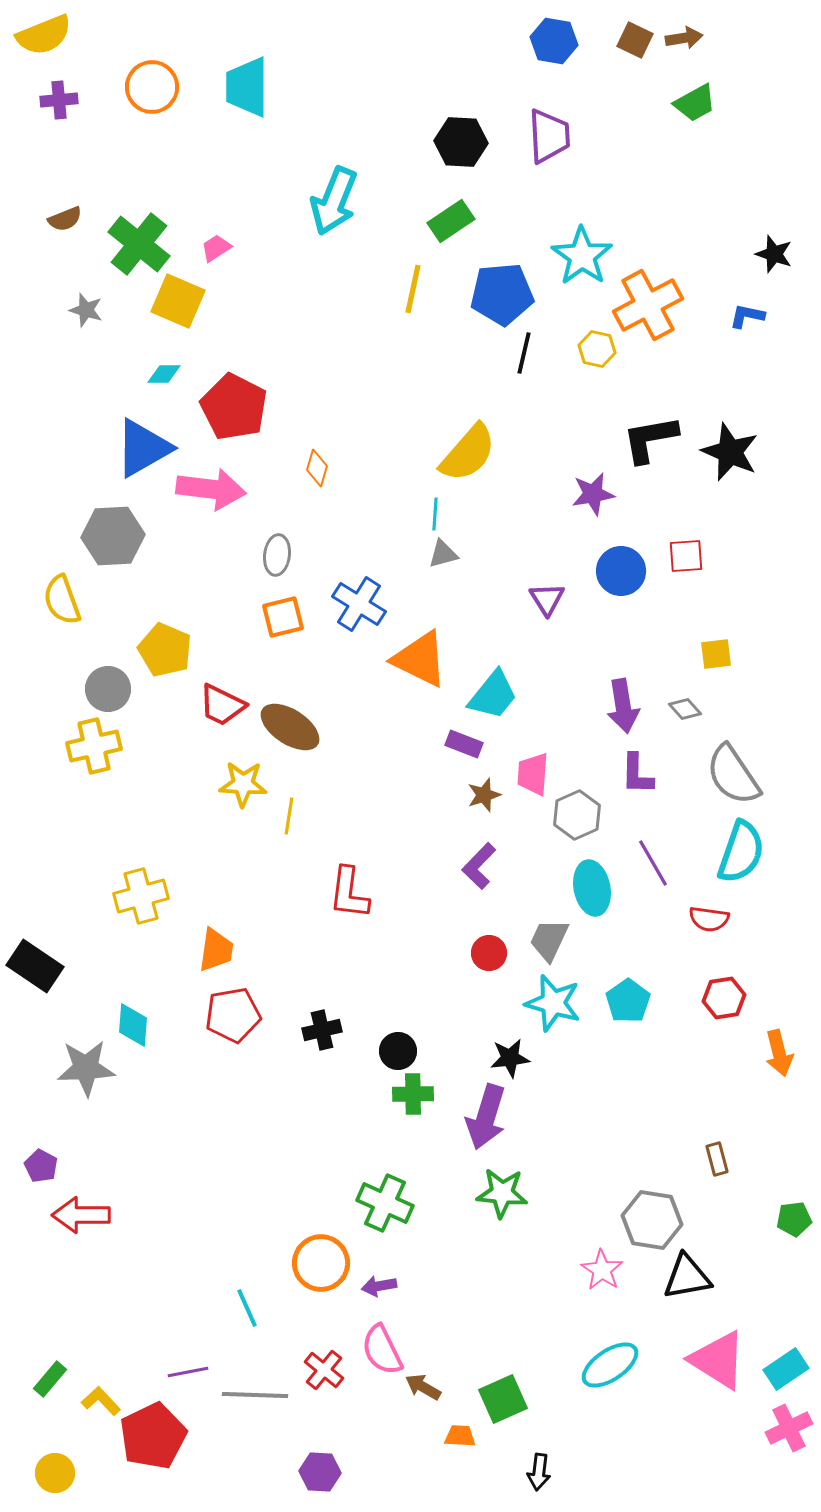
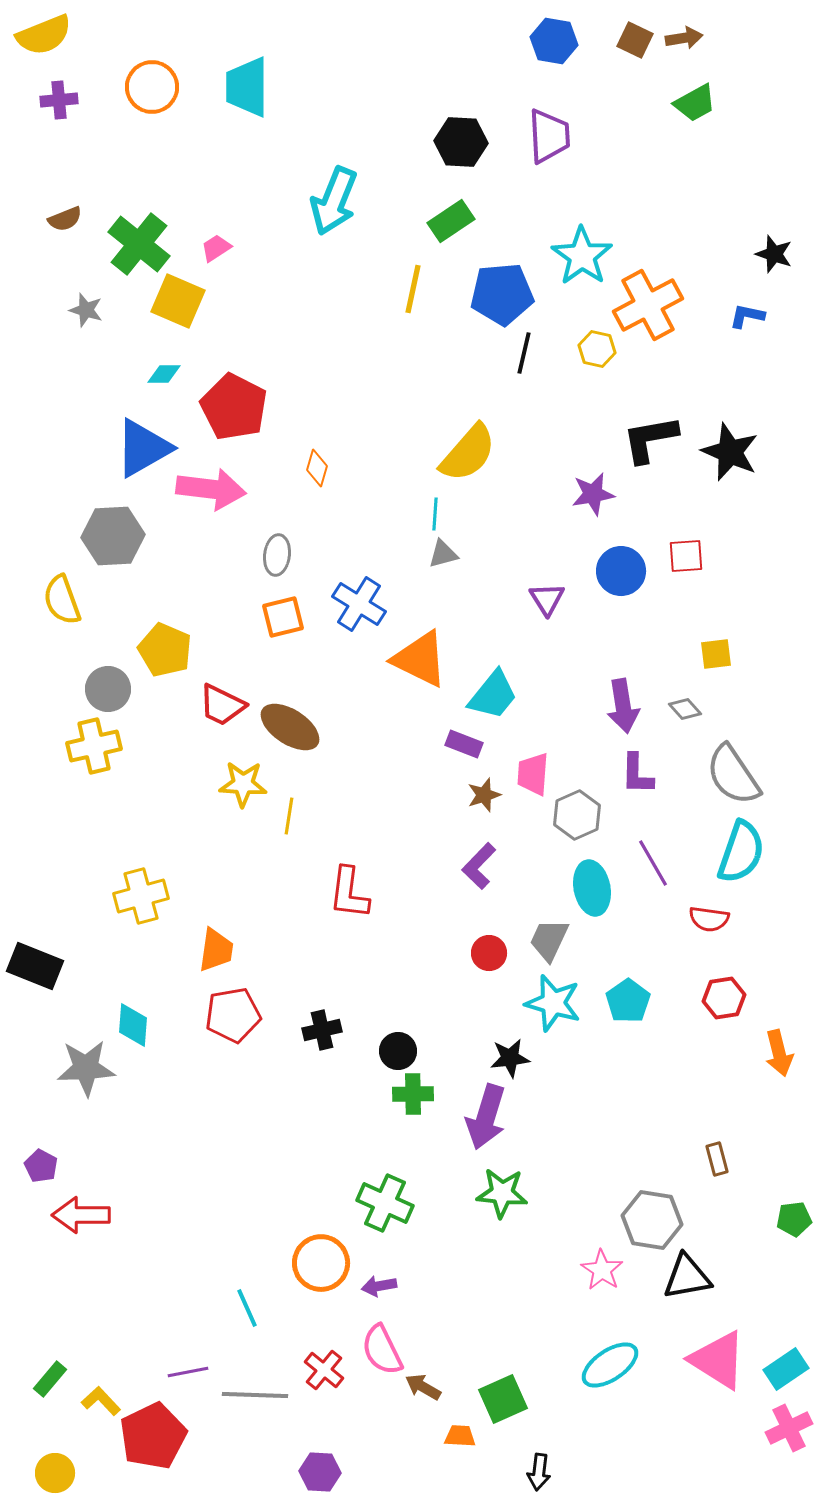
black rectangle at (35, 966): rotated 12 degrees counterclockwise
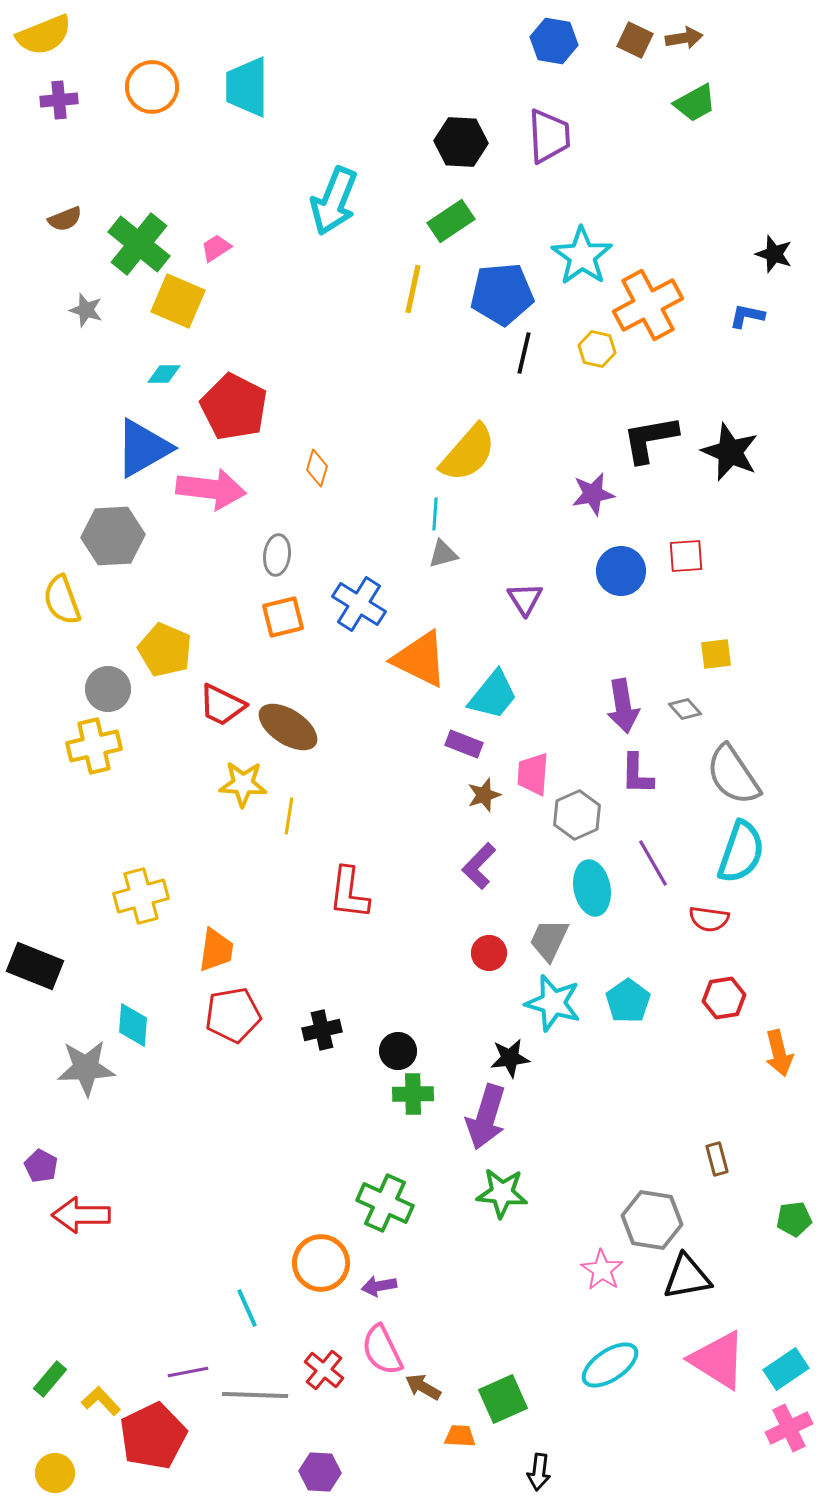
purple triangle at (547, 599): moved 22 px left
brown ellipse at (290, 727): moved 2 px left
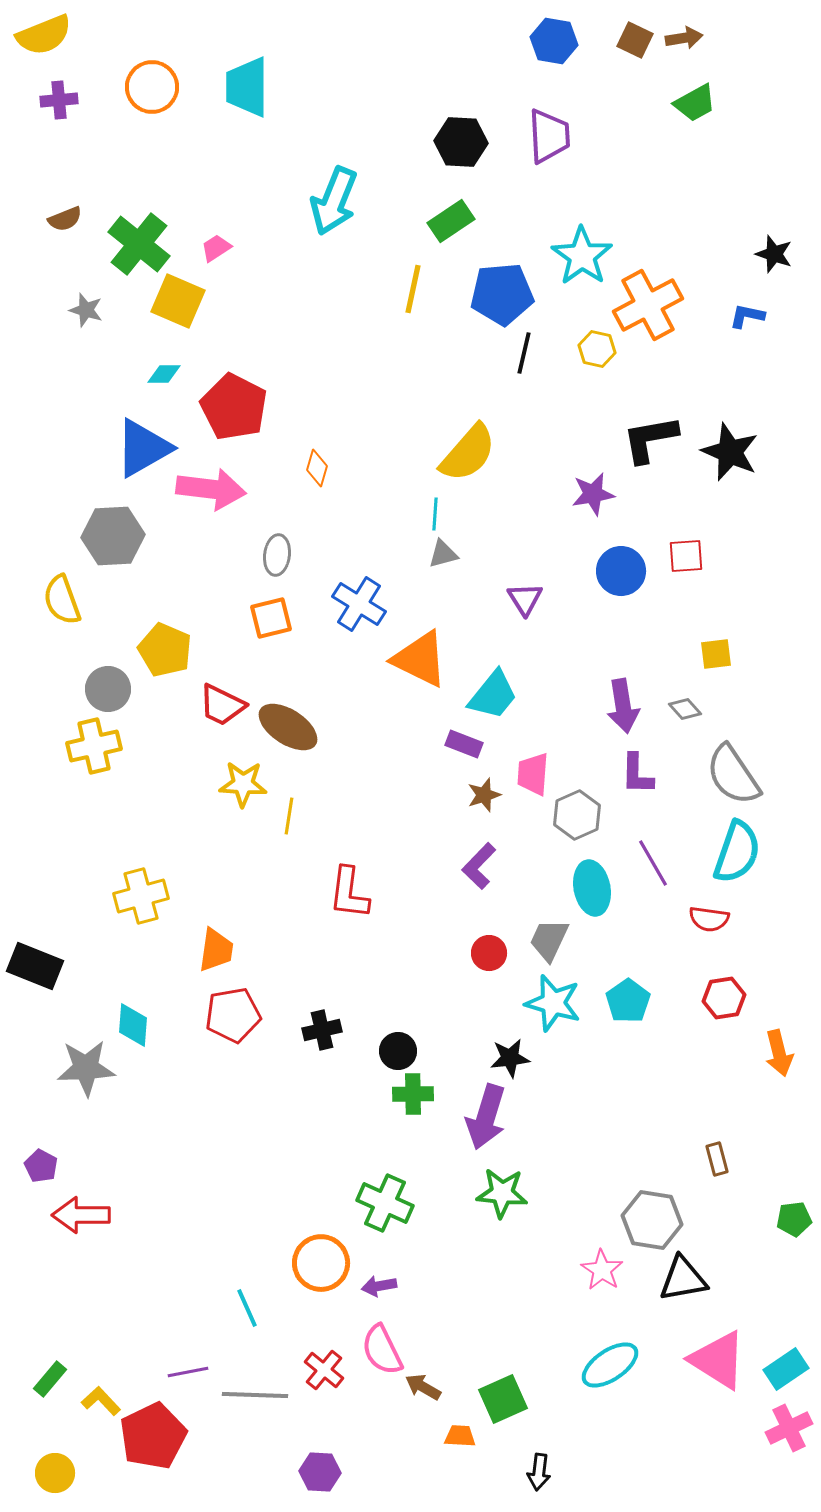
orange square at (283, 617): moved 12 px left, 1 px down
cyan semicircle at (741, 852): moved 4 px left
black triangle at (687, 1277): moved 4 px left, 2 px down
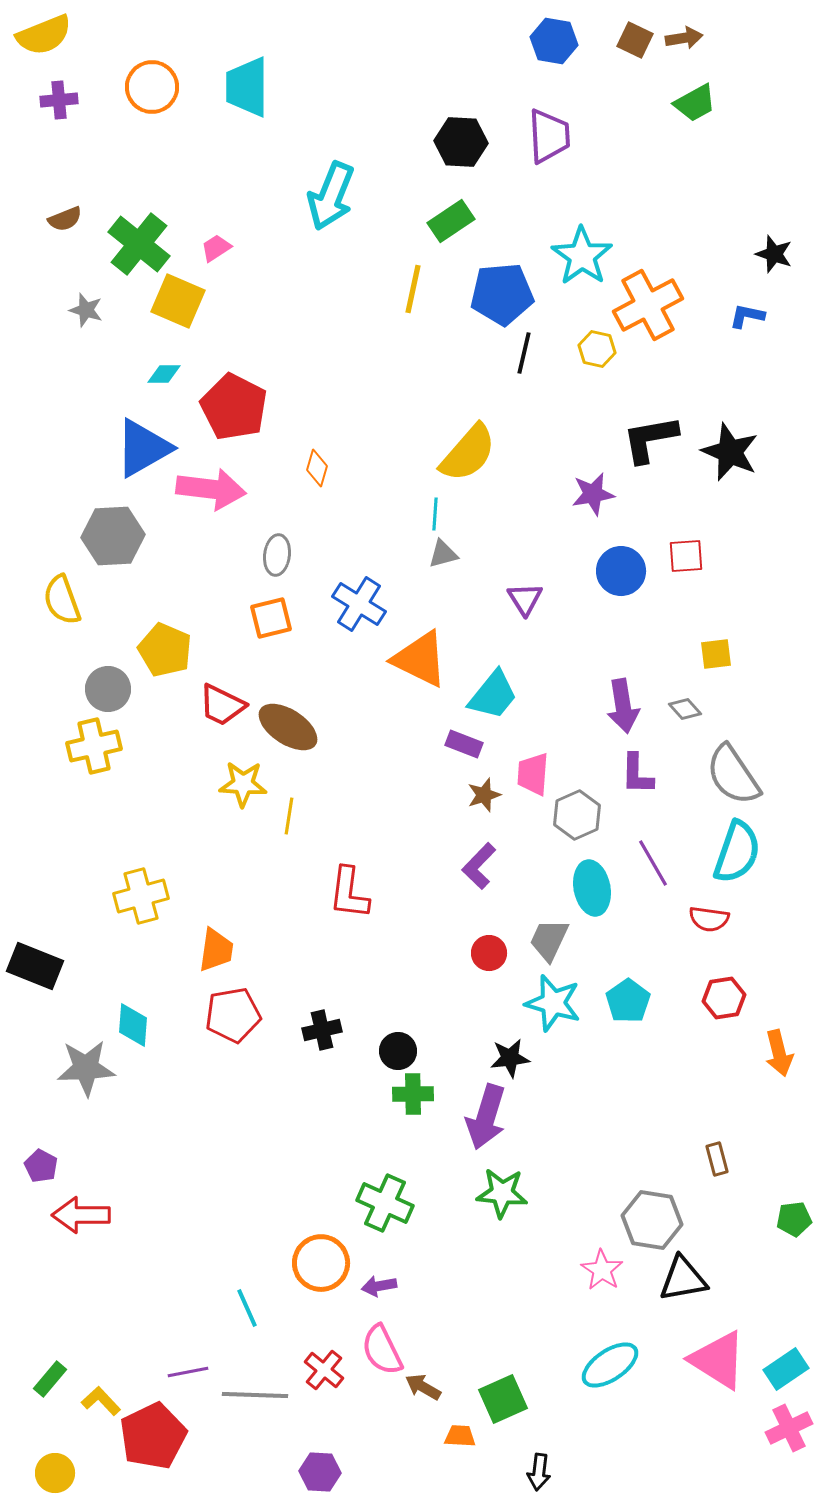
cyan arrow at (334, 201): moved 3 px left, 5 px up
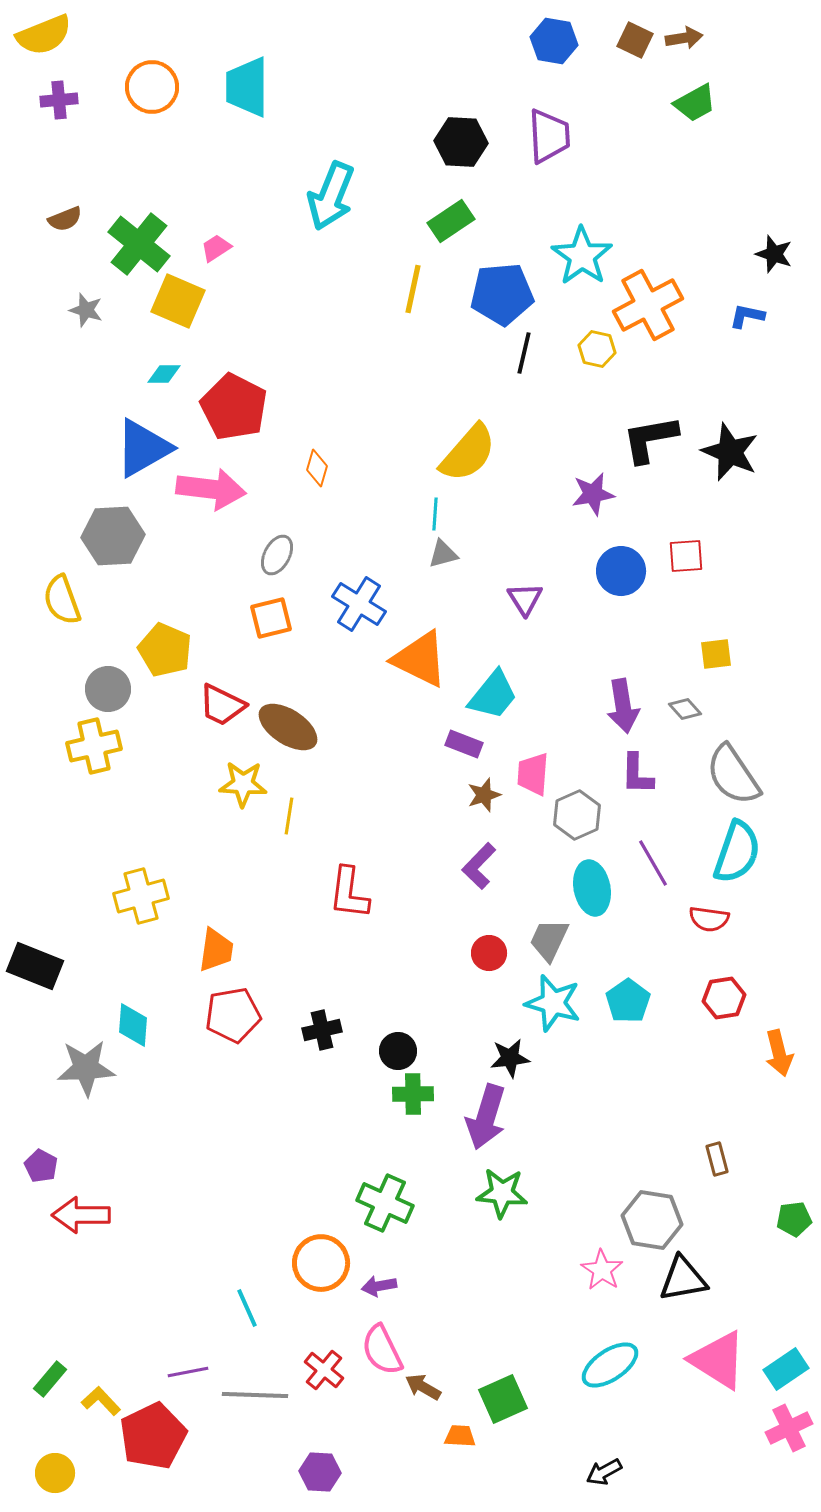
gray ellipse at (277, 555): rotated 21 degrees clockwise
black arrow at (539, 1472): moved 65 px right; rotated 54 degrees clockwise
